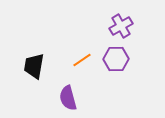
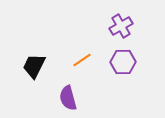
purple hexagon: moved 7 px right, 3 px down
black trapezoid: rotated 16 degrees clockwise
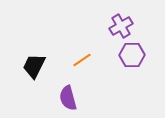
purple hexagon: moved 9 px right, 7 px up
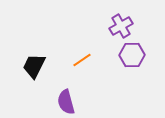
purple semicircle: moved 2 px left, 4 px down
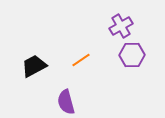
orange line: moved 1 px left
black trapezoid: rotated 36 degrees clockwise
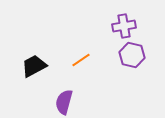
purple cross: moved 3 px right; rotated 20 degrees clockwise
purple hexagon: rotated 15 degrees clockwise
purple semicircle: moved 2 px left; rotated 30 degrees clockwise
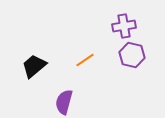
orange line: moved 4 px right
black trapezoid: rotated 12 degrees counterclockwise
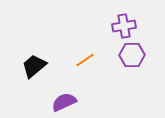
purple hexagon: rotated 15 degrees counterclockwise
purple semicircle: rotated 50 degrees clockwise
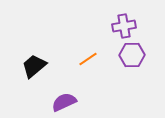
orange line: moved 3 px right, 1 px up
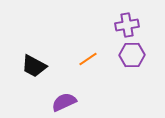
purple cross: moved 3 px right, 1 px up
black trapezoid: rotated 112 degrees counterclockwise
